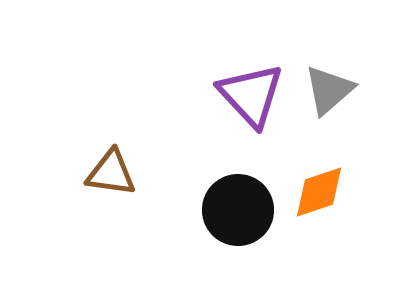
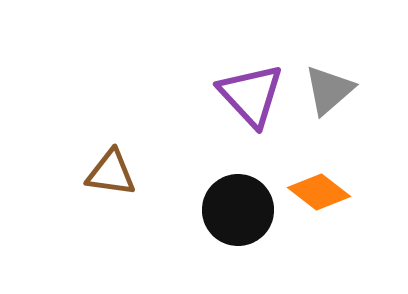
orange diamond: rotated 56 degrees clockwise
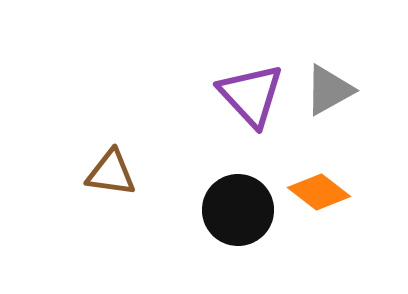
gray triangle: rotated 12 degrees clockwise
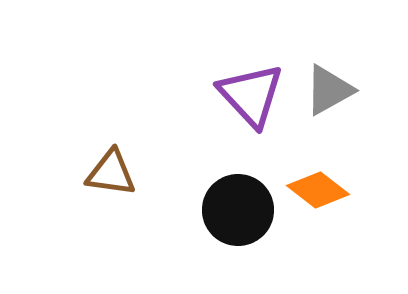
orange diamond: moved 1 px left, 2 px up
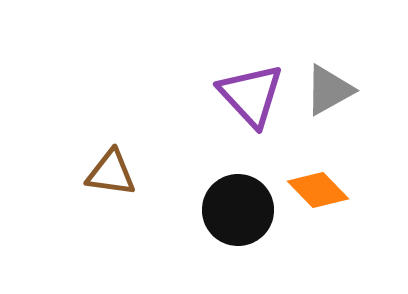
orange diamond: rotated 8 degrees clockwise
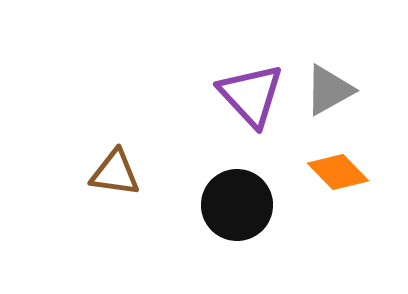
brown triangle: moved 4 px right
orange diamond: moved 20 px right, 18 px up
black circle: moved 1 px left, 5 px up
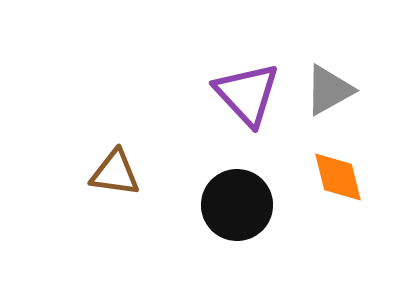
purple triangle: moved 4 px left, 1 px up
orange diamond: moved 5 px down; rotated 30 degrees clockwise
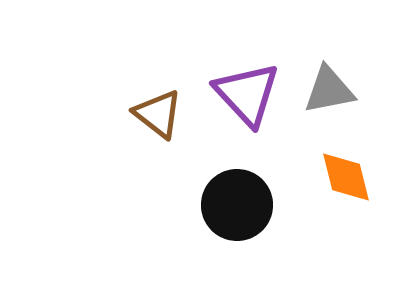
gray triangle: rotated 18 degrees clockwise
brown triangle: moved 43 px right, 59 px up; rotated 30 degrees clockwise
orange diamond: moved 8 px right
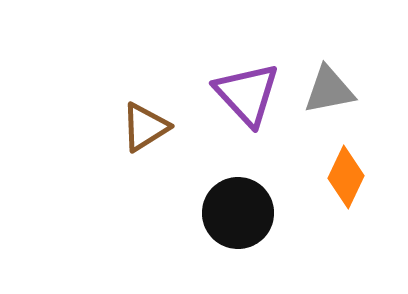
brown triangle: moved 13 px left, 13 px down; rotated 50 degrees clockwise
orange diamond: rotated 40 degrees clockwise
black circle: moved 1 px right, 8 px down
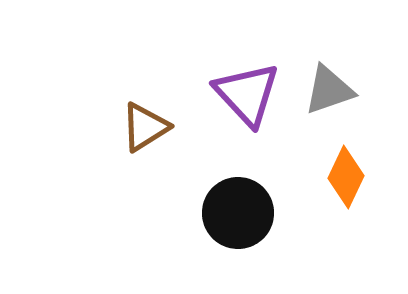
gray triangle: rotated 8 degrees counterclockwise
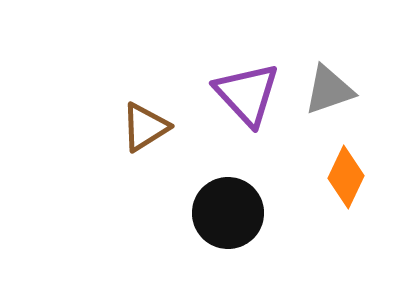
black circle: moved 10 px left
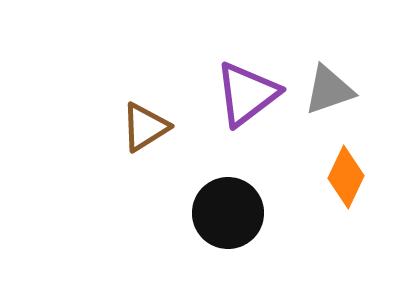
purple triangle: rotated 36 degrees clockwise
